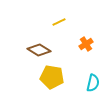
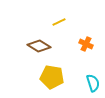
orange cross: rotated 32 degrees counterclockwise
brown diamond: moved 4 px up
cyan semicircle: rotated 30 degrees counterclockwise
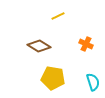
yellow line: moved 1 px left, 6 px up
yellow pentagon: moved 1 px right, 1 px down
cyan semicircle: moved 1 px up
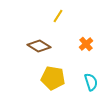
yellow line: rotated 32 degrees counterclockwise
orange cross: rotated 24 degrees clockwise
cyan semicircle: moved 2 px left
